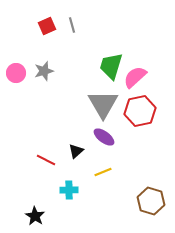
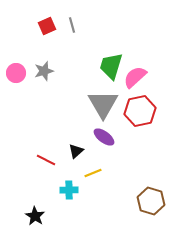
yellow line: moved 10 px left, 1 px down
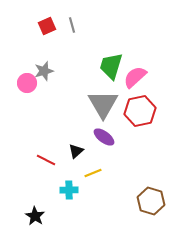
pink circle: moved 11 px right, 10 px down
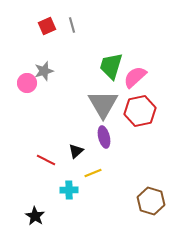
purple ellipse: rotated 40 degrees clockwise
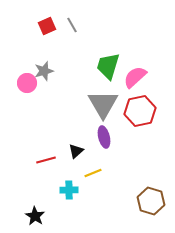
gray line: rotated 14 degrees counterclockwise
green trapezoid: moved 3 px left
red line: rotated 42 degrees counterclockwise
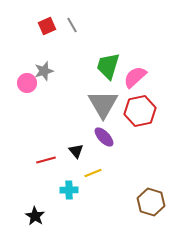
purple ellipse: rotated 30 degrees counterclockwise
black triangle: rotated 28 degrees counterclockwise
brown hexagon: moved 1 px down
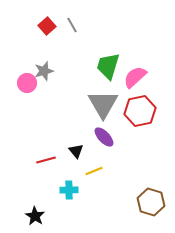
red square: rotated 18 degrees counterclockwise
yellow line: moved 1 px right, 2 px up
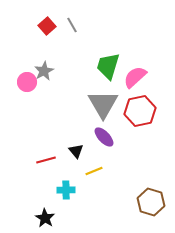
gray star: rotated 12 degrees counterclockwise
pink circle: moved 1 px up
cyan cross: moved 3 px left
black star: moved 10 px right, 2 px down
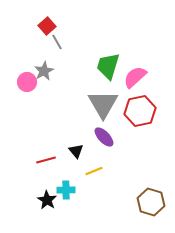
gray line: moved 15 px left, 17 px down
black star: moved 2 px right, 18 px up
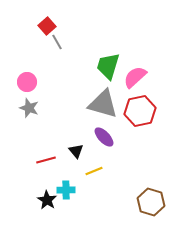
gray star: moved 15 px left, 37 px down; rotated 24 degrees counterclockwise
gray triangle: rotated 44 degrees counterclockwise
